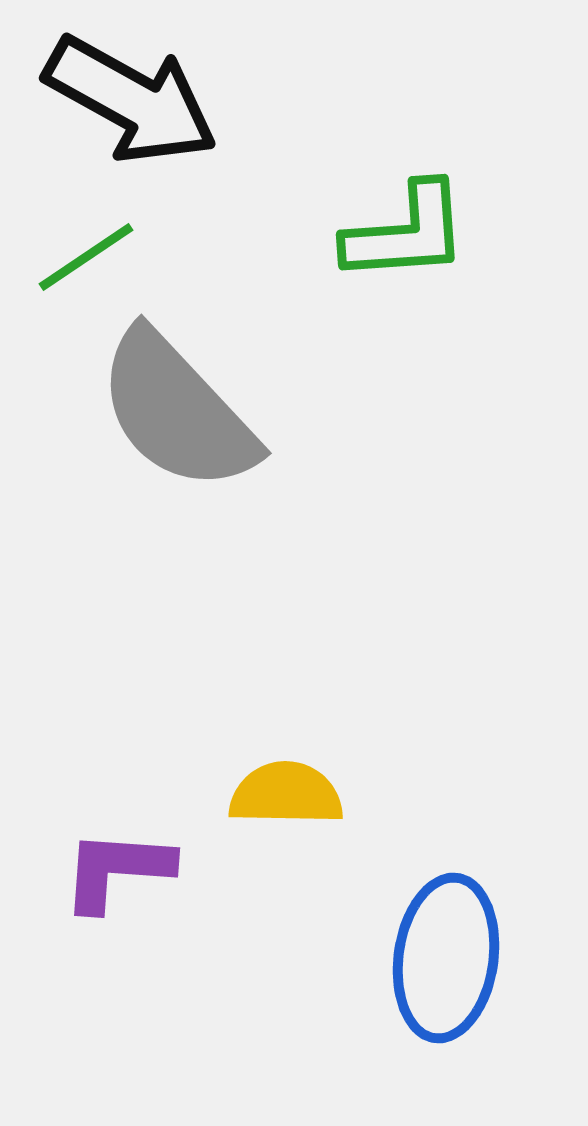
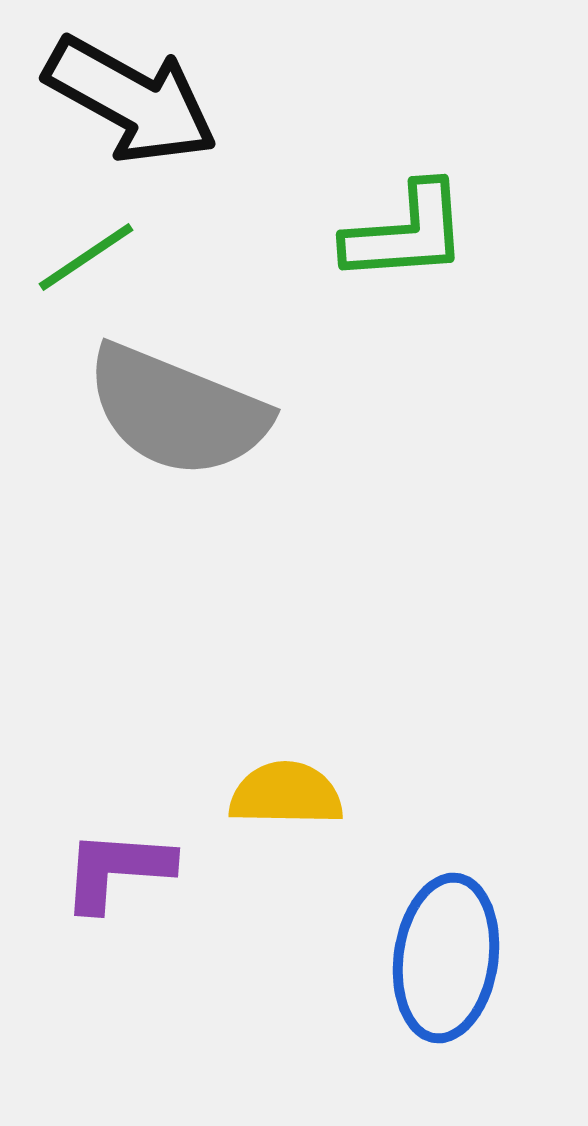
gray semicircle: rotated 25 degrees counterclockwise
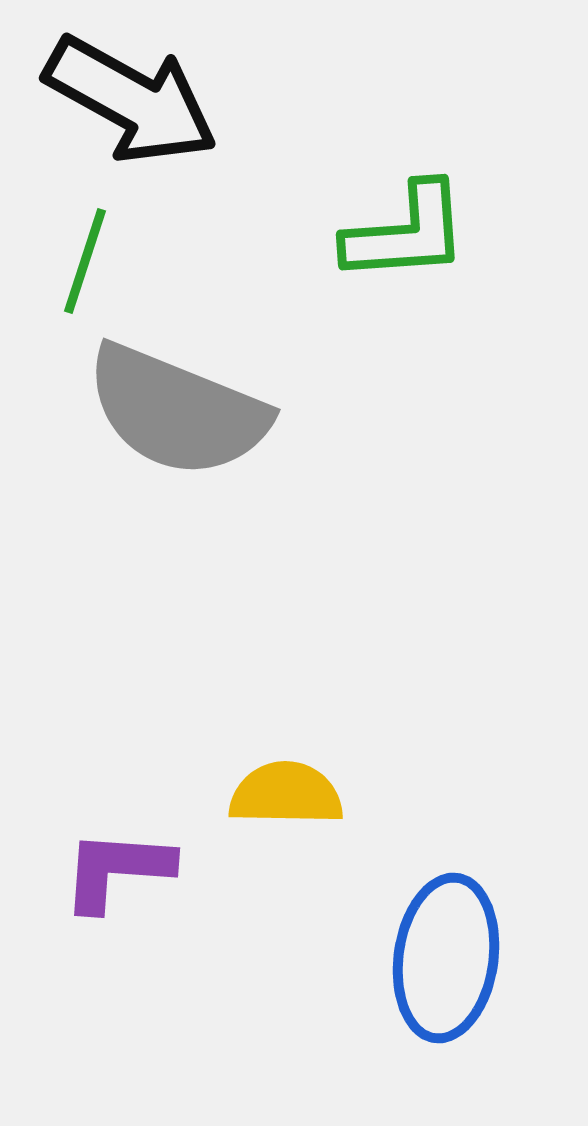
green line: moved 1 px left, 4 px down; rotated 38 degrees counterclockwise
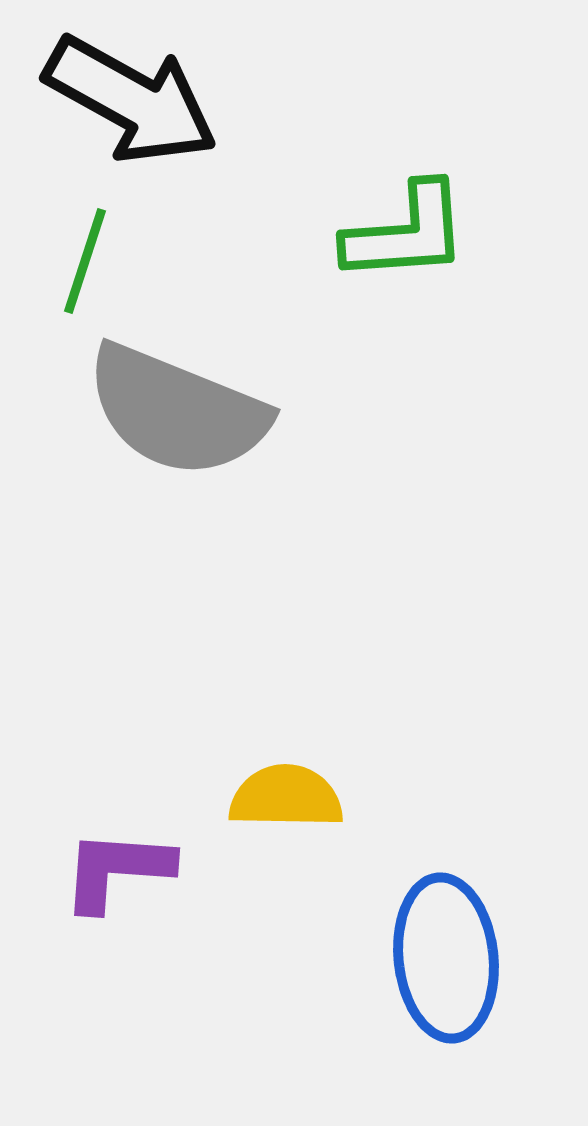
yellow semicircle: moved 3 px down
blue ellipse: rotated 14 degrees counterclockwise
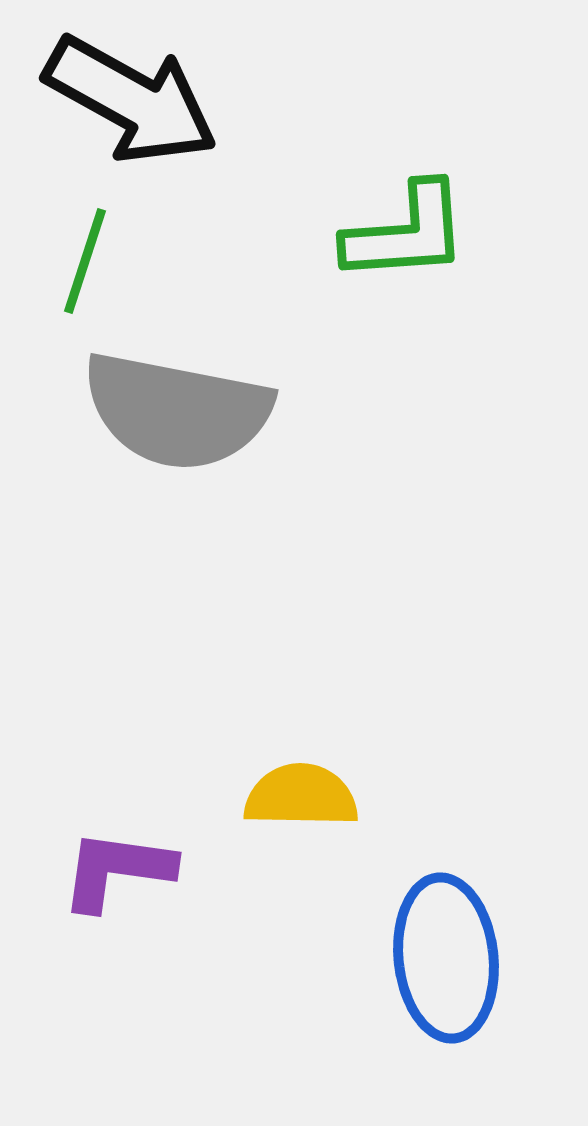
gray semicircle: rotated 11 degrees counterclockwise
yellow semicircle: moved 15 px right, 1 px up
purple L-shape: rotated 4 degrees clockwise
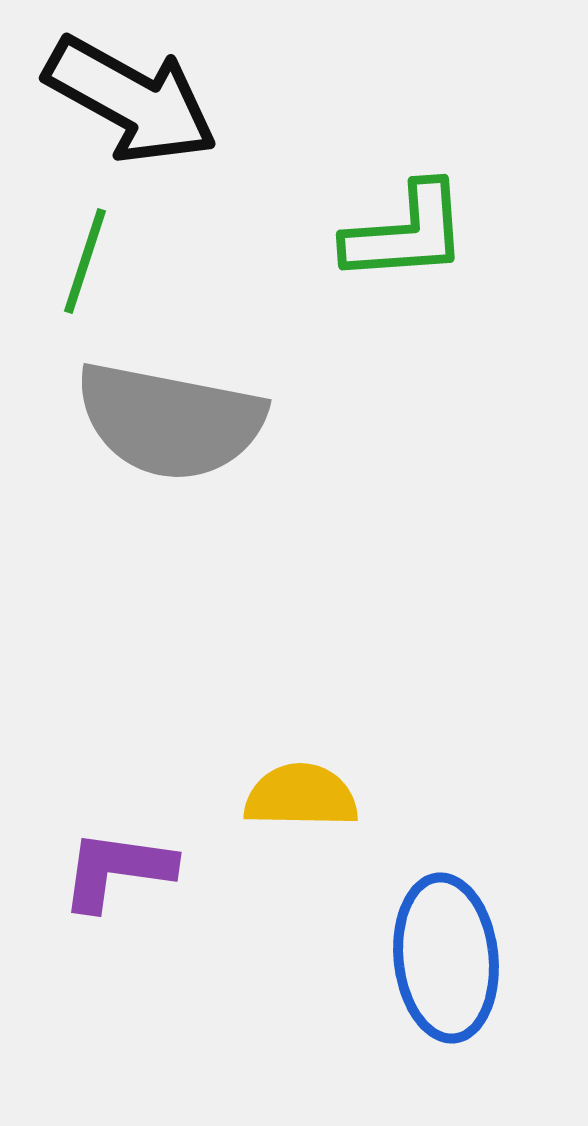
gray semicircle: moved 7 px left, 10 px down
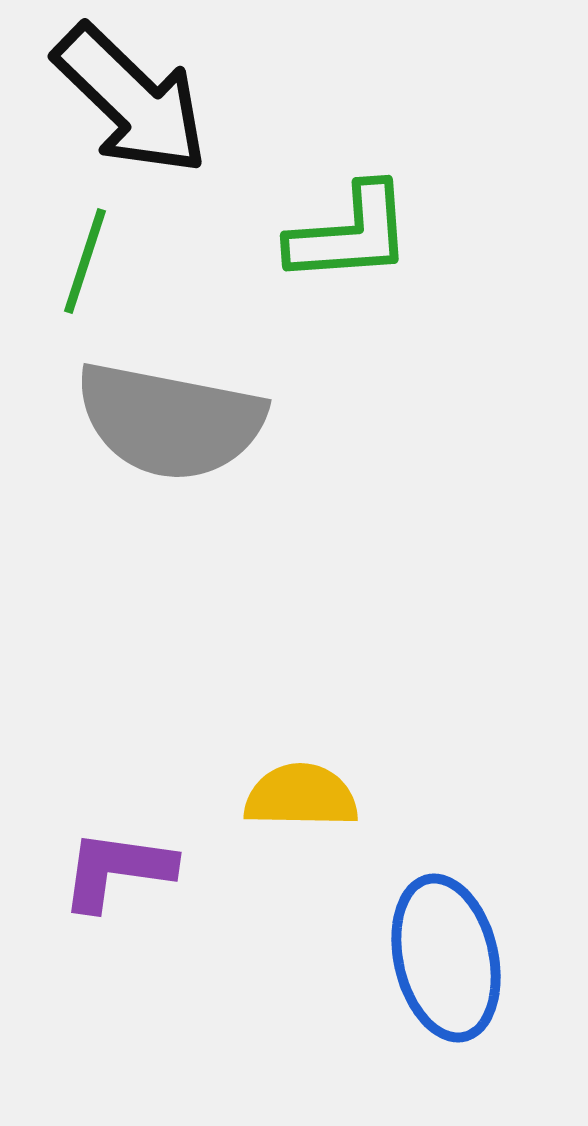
black arrow: rotated 15 degrees clockwise
green L-shape: moved 56 px left, 1 px down
blue ellipse: rotated 7 degrees counterclockwise
